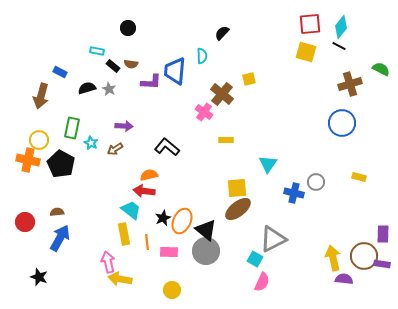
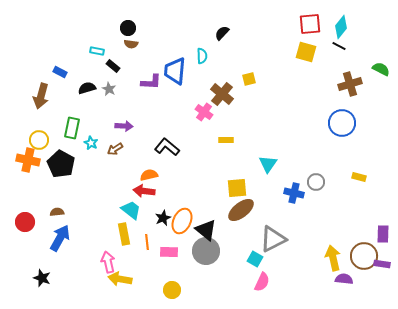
brown semicircle at (131, 64): moved 20 px up
brown ellipse at (238, 209): moved 3 px right, 1 px down
black star at (39, 277): moved 3 px right, 1 px down
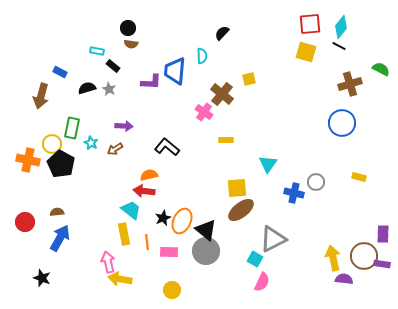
yellow circle at (39, 140): moved 13 px right, 4 px down
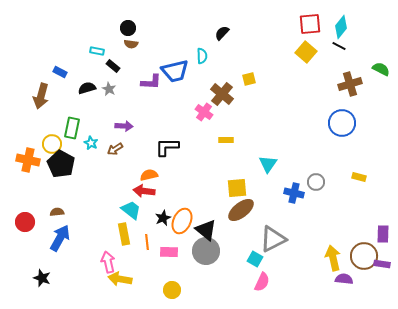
yellow square at (306, 52): rotated 25 degrees clockwise
blue trapezoid at (175, 71): rotated 108 degrees counterclockwise
black L-shape at (167, 147): rotated 40 degrees counterclockwise
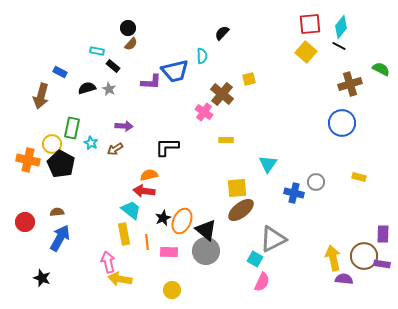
brown semicircle at (131, 44): rotated 56 degrees counterclockwise
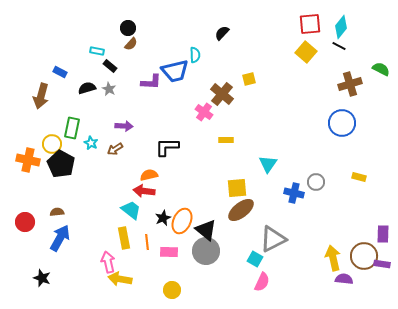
cyan semicircle at (202, 56): moved 7 px left, 1 px up
black rectangle at (113, 66): moved 3 px left
yellow rectangle at (124, 234): moved 4 px down
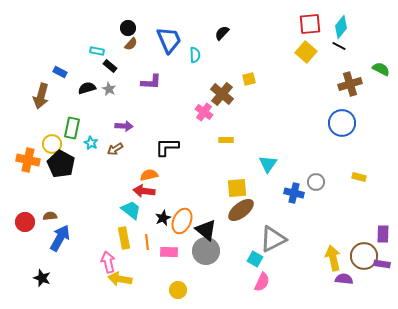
blue trapezoid at (175, 71): moved 6 px left, 31 px up; rotated 100 degrees counterclockwise
brown semicircle at (57, 212): moved 7 px left, 4 px down
yellow circle at (172, 290): moved 6 px right
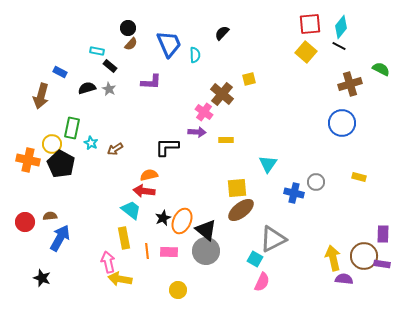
blue trapezoid at (169, 40): moved 4 px down
purple arrow at (124, 126): moved 73 px right, 6 px down
orange line at (147, 242): moved 9 px down
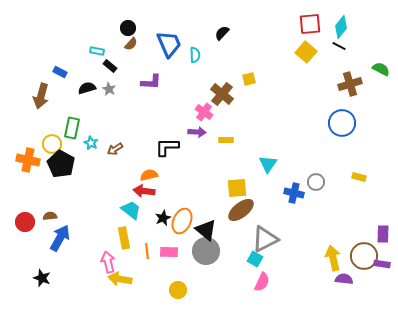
gray triangle at (273, 239): moved 8 px left
